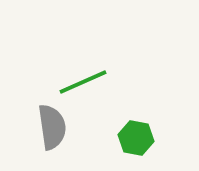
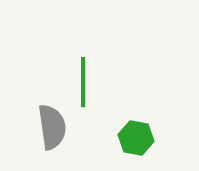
green line: rotated 66 degrees counterclockwise
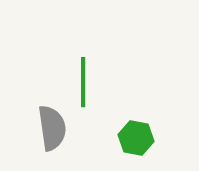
gray semicircle: moved 1 px down
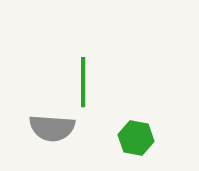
gray semicircle: rotated 102 degrees clockwise
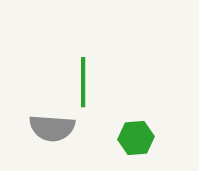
green hexagon: rotated 16 degrees counterclockwise
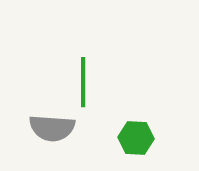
green hexagon: rotated 8 degrees clockwise
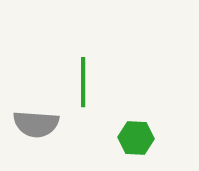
gray semicircle: moved 16 px left, 4 px up
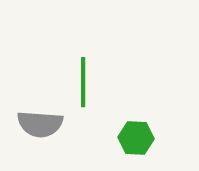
gray semicircle: moved 4 px right
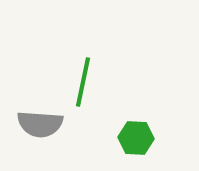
green line: rotated 12 degrees clockwise
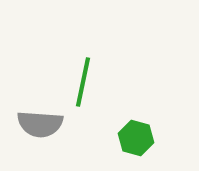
green hexagon: rotated 12 degrees clockwise
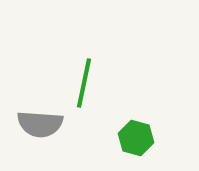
green line: moved 1 px right, 1 px down
